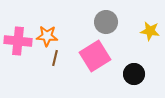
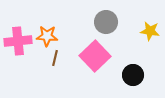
pink cross: rotated 12 degrees counterclockwise
pink square: rotated 12 degrees counterclockwise
black circle: moved 1 px left, 1 px down
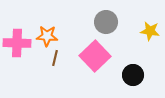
pink cross: moved 1 px left, 2 px down; rotated 8 degrees clockwise
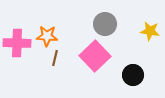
gray circle: moved 1 px left, 2 px down
